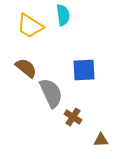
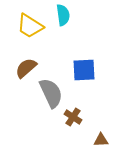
brown semicircle: rotated 80 degrees counterclockwise
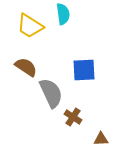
cyan semicircle: moved 1 px up
brown semicircle: moved 1 px up; rotated 75 degrees clockwise
brown triangle: moved 1 px up
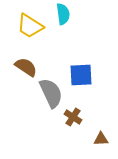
blue square: moved 3 px left, 5 px down
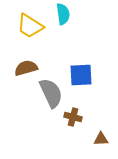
brown semicircle: moved 1 px down; rotated 50 degrees counterclockwise
brown cross: rotated 18 degrees counterclockwise
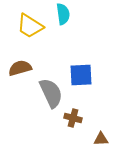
brown semicircle: moved 6 px left
brown cross: moved 1 px down
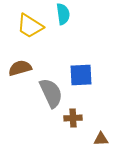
brown cross: rotated 18 degrees counterclockwise
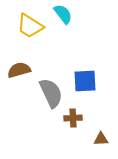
cyan semicircle: rotated 30 degrees counterclockwise
brown semicircle: moved 1 px left, 2 px down
blue square: moved 4 px right, 6 px down
